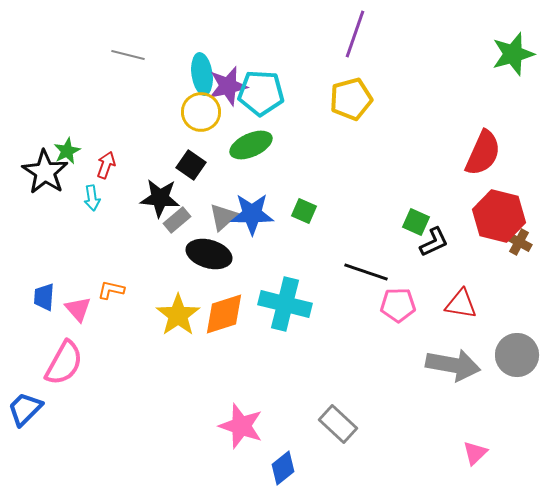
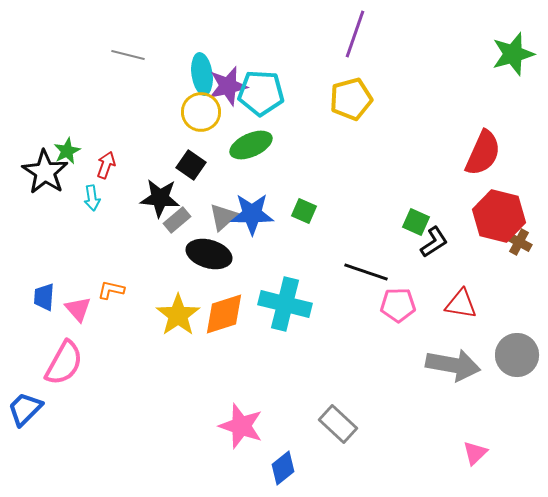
black L-shape at (434, 242): rotated 8 degrees counterclockwise
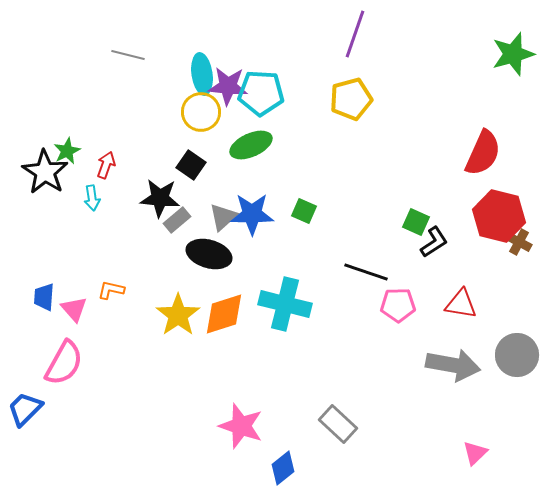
purple star at (228, 86): rotated 18 degrees clockwise
pink triangle at (78, 309): moved 4 px left
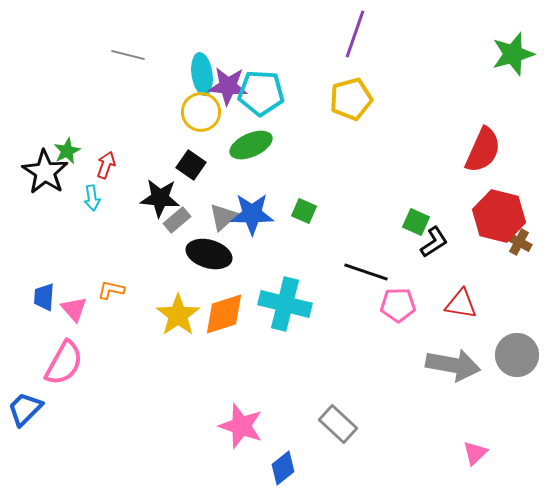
red semicircle at (483, 153): moved 3 px up
